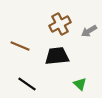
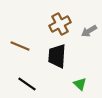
black trapezoid: rotated 80 degrees counterclockwise
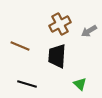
black line: rotated 18 degrees counterclockwise
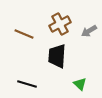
brown line: moved 4 px right, 12 px up
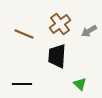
brown cross: rotated 10 degrees counterclockwise
black line: moved 5 px left; rotated 18 degrees counterclockwise
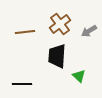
brown line: moved 1 px right, 2 px up; rotated 30 degrees counterclockwise
green triangle: moved 1 px left, 8 px up
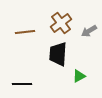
brown cross: moved 1 px right, 1 px up
black trapezoid: moved 1 px right, 2 px up
green triangle: rotated 48 degrees clockwise
